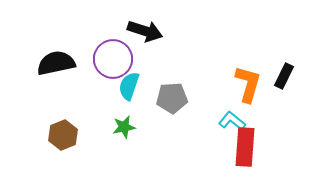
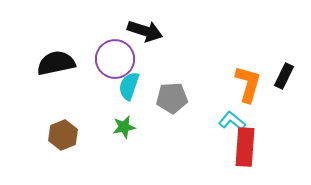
purple circle: moved 2 px right
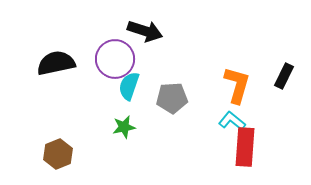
orange L-shape: moved 11 px left, 1 px down
brown hexagon: moved 5 px left, 19 px down
